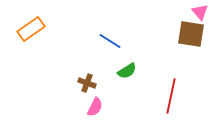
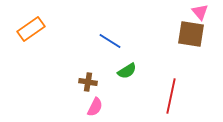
brown cross: moved 1 px right, 1 px up; rotated 12 degrees counterclockwise
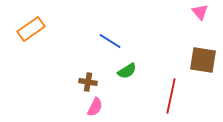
brown square: moved 12 px right, 26 px down
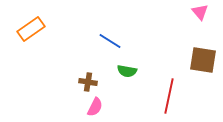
green semicircle: rotated 42 degrees clockwise
red line: moved 2 px left
